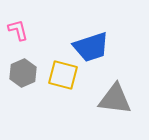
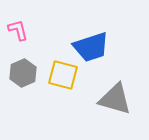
gray triangle: rotated 9 degrees clockwise
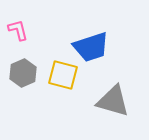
gray triangle: moved 2 px left, 2 px down
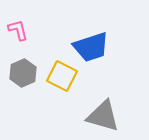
yellow square: moved 1 px left, 1 px down; rotated 12 degrees clockwise
gray triangle: moved 10 px left, 15 px down
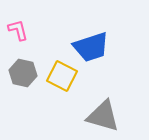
gray hexagon: rotated 24 degrees counterclockwise
